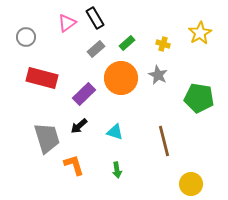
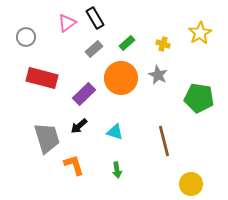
gray rectangle: moved 2 px left
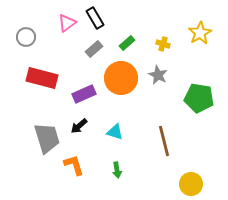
purple rectangle: rotated 20 degrees clockwise
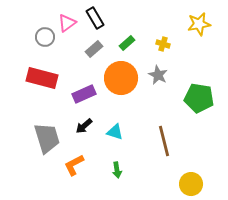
yellow star: moved 1 px left, 9 px up; rotated 20 degrees clockwise
gray circle: moved 19 px right
black arrow: moved 5 px right
orange L-shape: rotated 100 degrees counterclockwise
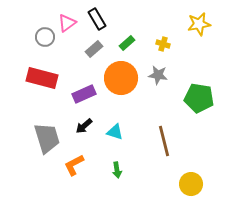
black rectangle: moved 2 px right, 1 px down
gray star: rotated 18 degrees counterclockwise
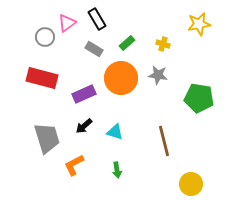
gray rectangle: rotated 72 degrees clockwise
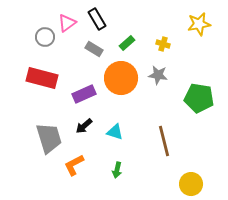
gray trapezoid: moved 2 px right
green arrow: rotated 21 degrees clockwise
